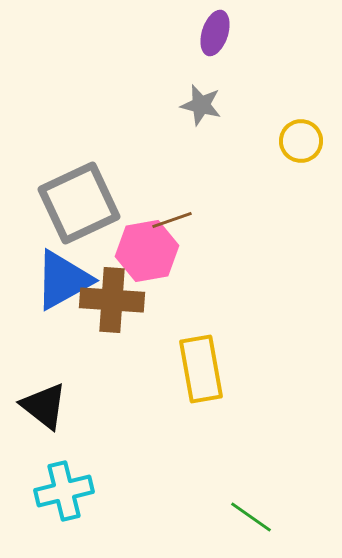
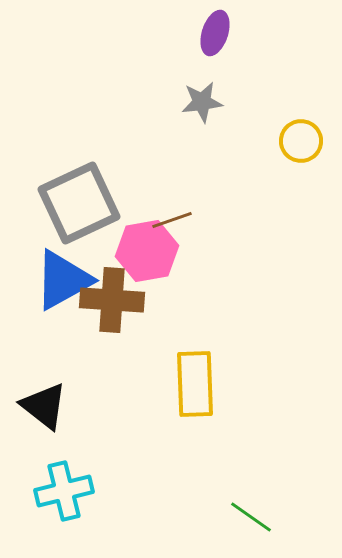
gray star: moved 1 px right, 3 px up; rotated 21 degrees counterclockwise
yellow rectangle: moved 6 px left, 15 px down; rotated 8 degrees clockwise
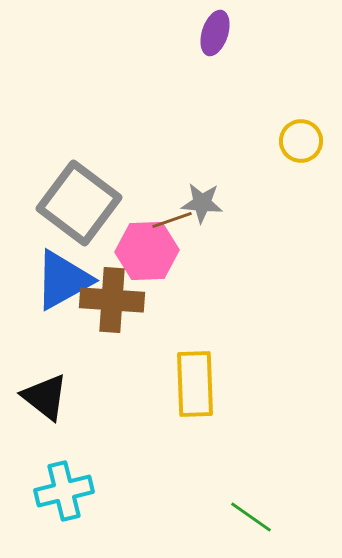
gray star: moved 101 px down; rotated 12 degrees clockwise
gray square: rotated 28 degrees counterclockwise
pink hexagon: rotated 8 degrees clockwise
black triangle: moved 1 px right, 9 px up
